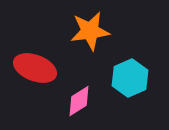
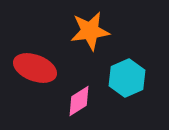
cyan hexagon: moved 3 px left
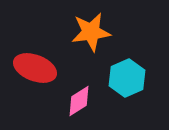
orange star: moved 1 px right, 1 px down
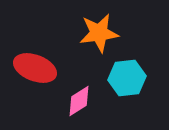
orange star: moved 8 px right, 1 px down
cyan hexagon: rotated 18 degrees clockwise
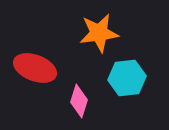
pink diamond: rotated 40 degrees counterclockwise
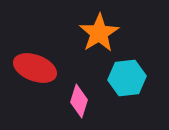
orange star: rotated 24 degrees counterclockwise
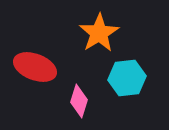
red ellipse: moved 1 px up
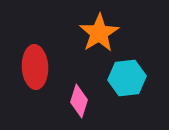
red ellipse: rotated 66 degrees clockwise
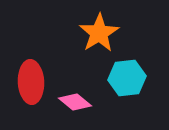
red ellipse: moved 4 px left, 15 px down
pink diamond: moved 4 px left, 1 px down; rotated 68 degrees counterclockwise
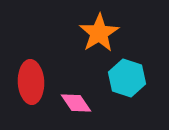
cyan hexagon: rotated 24 degrees clockwise
pink diamond: moved 1 px right, 1 px down; rotated 16 degrees clockwise
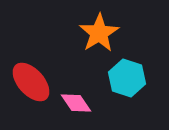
red ellipse: rotated 39 degrees counterclockwise
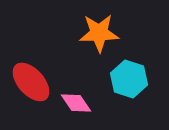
orange star: rotated 30 degrees clockwise
cyan hexagon: moved 2 px right, 1 px down
